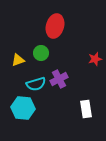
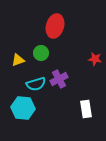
red star: rotated 24 degrees clockwise
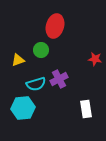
green circle: moved 3 px up
cyan hexagon: rotated 10 degrees counterclockwise
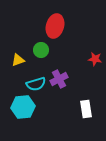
cyan hexagon: moved 1 px up
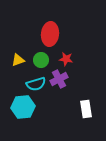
red ellipse: moved 5 px left, 8 px down; rotated 10 degrees counterclockwise
green circle: moved 10 px down
red star: moved 29 px left
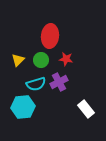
red ellipse: moved 2 px down
yellow triangle: rotated 24 degrees counterclockwise
purple cross: moved 3 px down
white rectangle: rotated 30 degrees counterclockwise
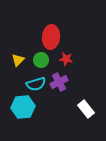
red ellipse: moved 1 px right, 1 px down
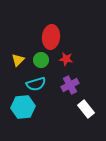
purple cross: moved 11 px right, 3 px down
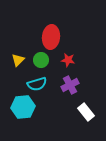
red star: moved 2 px right, 1 px down
cyan semicircle: moved 1 px right
white rectangle: moved 3 px down
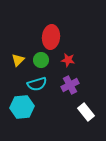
cyan hexagon: moved 1 px left
